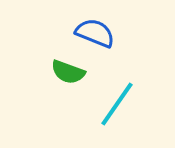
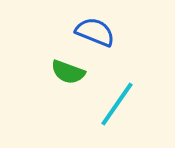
blue semicircle: moved 1 px up
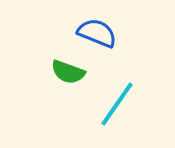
blue semicircle: moved 2 px right, 1 px down
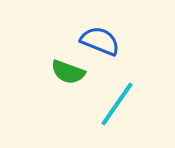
blue semicircle: moved 3 px right, 8 px down
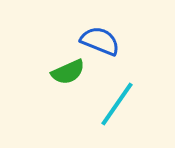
green semicircle: rotated 44 degrees counterclockwise
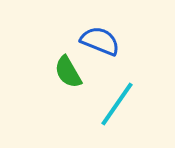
green semicircle: rotated 84 degrees clockwise
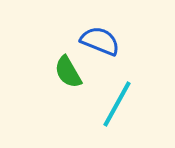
cyan line: rotated 6 degrees counterclockwise
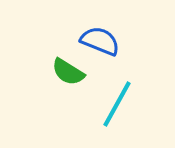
green semicircle: rotated 28 degrees counterclockwise
